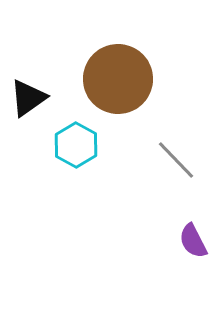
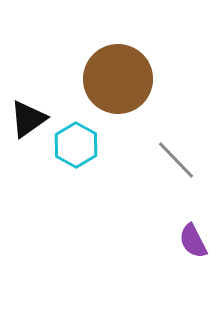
black triangle: moved 21 px down
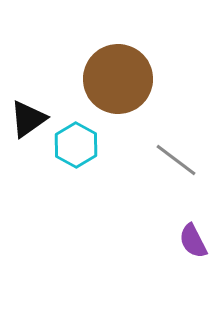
gray line: rotated 9 degrees counterclockwise
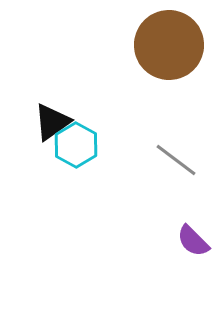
brown circle: moved 51 px right, 34 px up
black triangle: moved 24 px right, 3 px down
purple semicircle: rotated 18 degrees counterclockwise
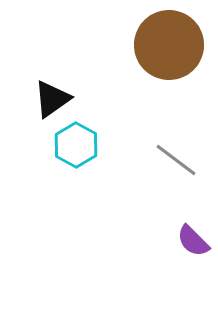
black triangle: moved 23 px up
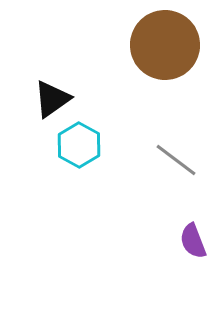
brown circle: moved 4 px left
cyan hexagon: moved 3 px right
purple semicircle: rotated 24 degrees clockwise
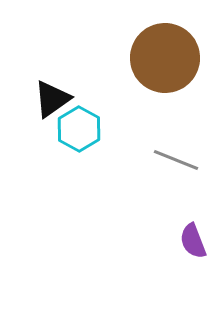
brown circle: moved 13 px down
cyan hexagon: moved 16 px up
gray line: rotated 15 degrees counterclockwise
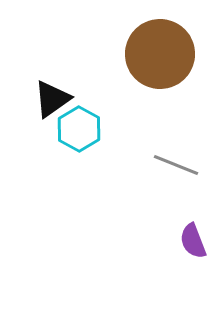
brown circle: moved 5 px left, 4 px up
gray line: moved 5 px down
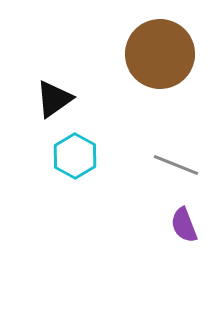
black triangle: moved 2 px right
cyan hexagon: moved 4 px left, 27 px down
purple semicircle: moved 9 px left, 16 px up
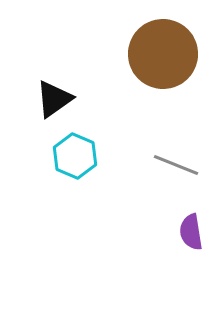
brown circle: moved 3 px right
cyan hexagon: rotated 6 degrees counterclockwise
purple semicircle: moved 7 px right, 7 px down; rotated 12 degrees clockwise
